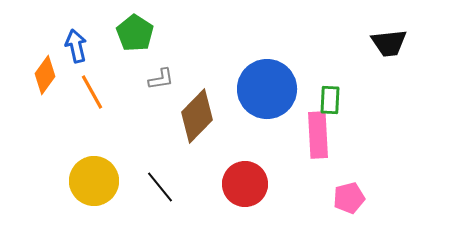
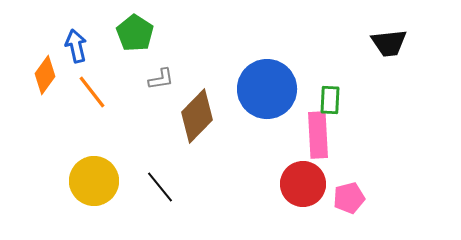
orange line: rotated 9 degrees counterclockwise
red circle: moved 58 px right
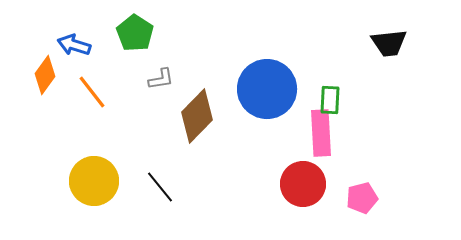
blue arrow: moved 2 px left, 1 px up; rotated 60 degrees counterclockwise
pink rectangle: moved 3 px right, 2 px up
pink pentagon: moved 13 px right
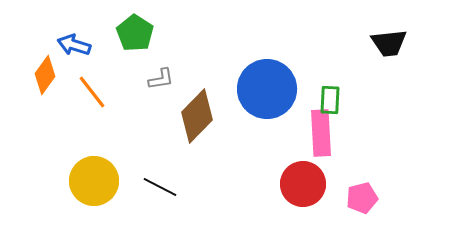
black line: rotated 24 degrees counterclockwise
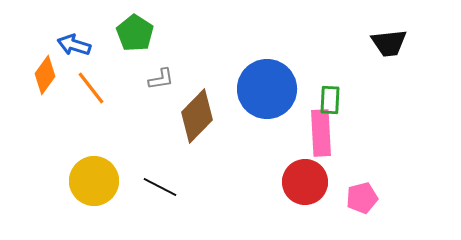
orange line: moved 1 px left, 4 px up
red circle: moved 2 px right, 2 px up
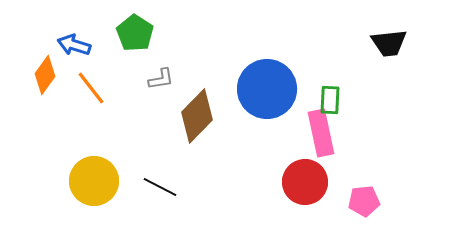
pink rectangle: rotated 9 degrees counterclockwise
pink pentagon: moved 2 px right, 3 px down; rotated 8 degrees clockwise
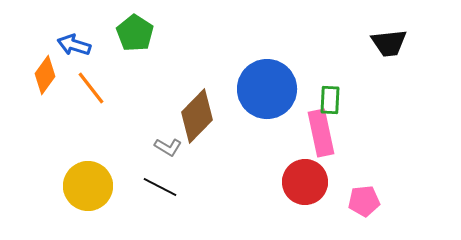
gray L-shape: moved 7 px right, 68 px down; rotated 40 degrees clockwise
yellow circle: moved 6 px left, 5 px down
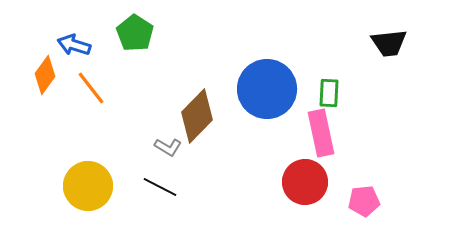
green rectangle: moved 1 px left, 7 px up
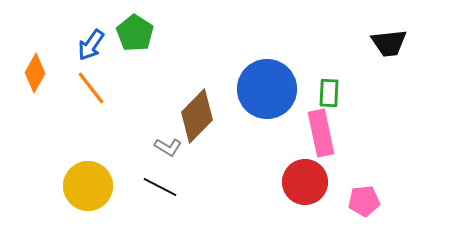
blue arrow: moved 17 px right; rotated 72 degrees counterclockwise
orange diamond: moved 10 px left, 2 px up; rotated 6 degrees counterclockwise
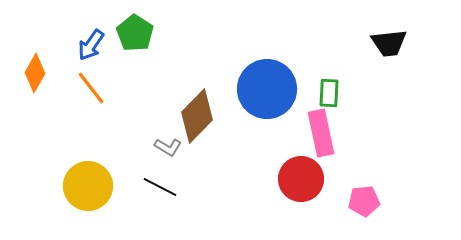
red circle: moved 4 px left, 3 px up
